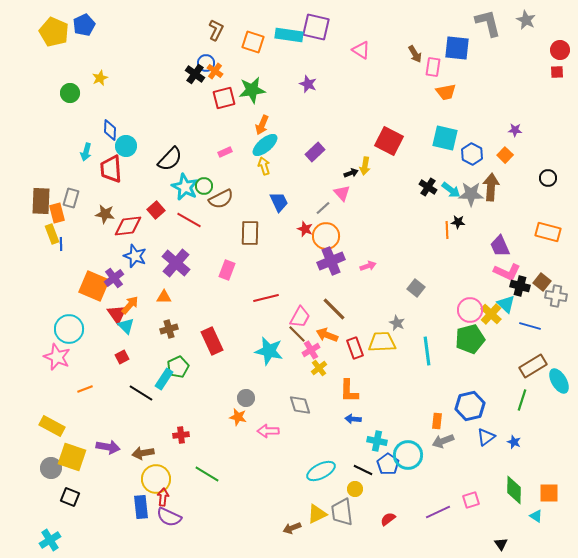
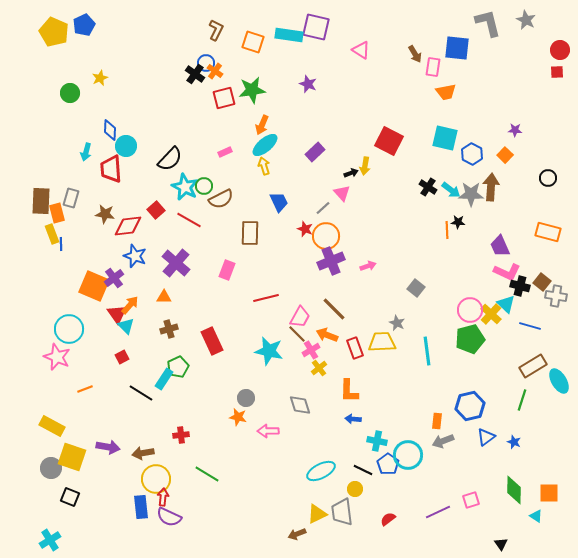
brown arrow at (292, 528): moved 5 px right, 6 px down
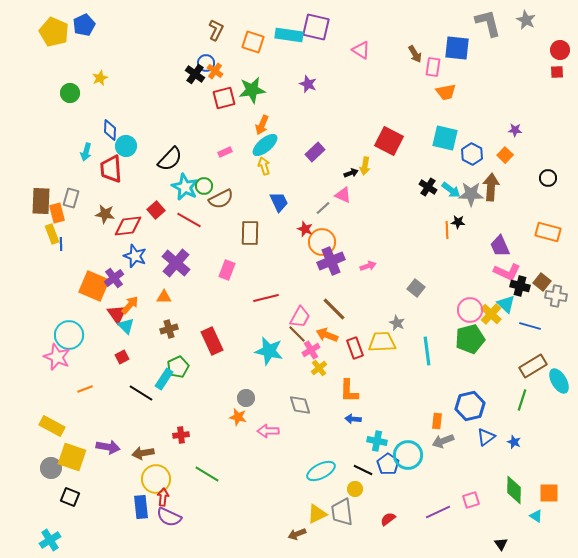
pink triangle at (342, 193): moved 1 px right, 2 px down; rotated 24 degrees counterclockwise
orange circle at (326, 236): moved 4 px left, 6 px down
cyan circle at (69, 329): moved 6 px down
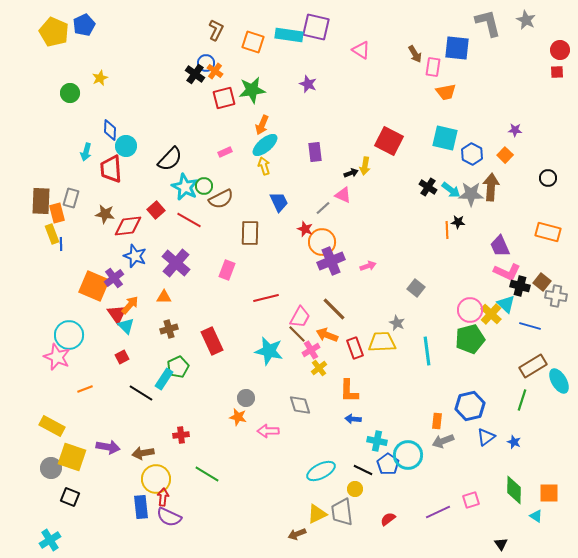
purple rectangle at (315, 152): rotated 54 degrees counterclockwise
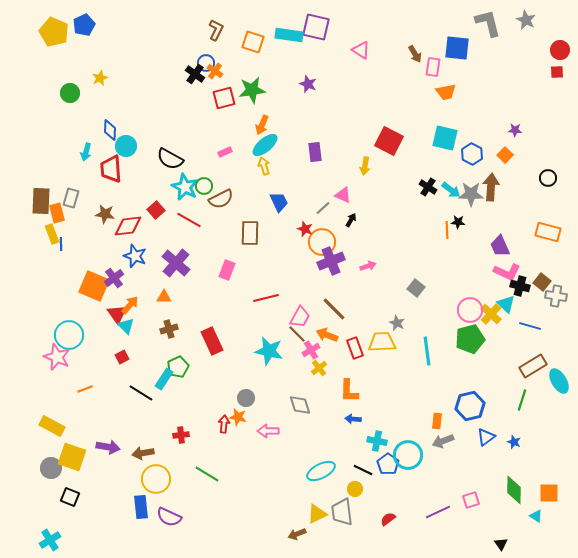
black semicircle at (170, 159): rotated 76 degrees clockwise
black arrow at (351, 173): moved 47 px down; rotated 40 degrees counterclockwise
red arrow at (163, 497): moved 61 px right, 73 px up
